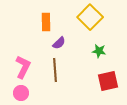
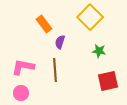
orange rectangle: moved 2 px left, 2 px down; rotated 36 degrees counterclockwise
purple semicircle: moved 1 px right, 1 px up; rotated 152 degrees clockwise
pink L-shape: rotated 105 degrees counterclockwise
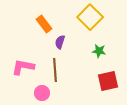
pink circle: moved 21 px right
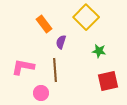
yellow square: moved 4 px left
purple semicircle: moved 1 px right
pink circle: moved 1 px left
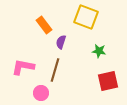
yellow square: rotated 25 degrees counterclockwise
orange rectangle: moved 1 px down
brown line: rotated 20 degrees clockwise
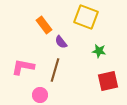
purple semicircle: rotated 56 degrees counterclockwise
pink circle: moved 1 px left, 2 px down
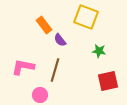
purple semicircle: moved 1 px left, 2 px up
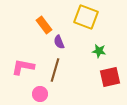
purple semicircle: moved 1 px left, 2 px down; rotated 16 degrees clockwise
red square: moved 2 px right, 4 px up
pink circle: moved 1 px up
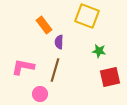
yellow square: moved 1 px right, 1 px up
purple semicircle: rotated 24 degrees clockwise
